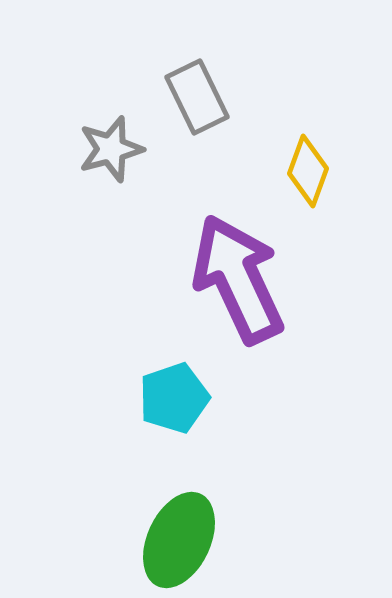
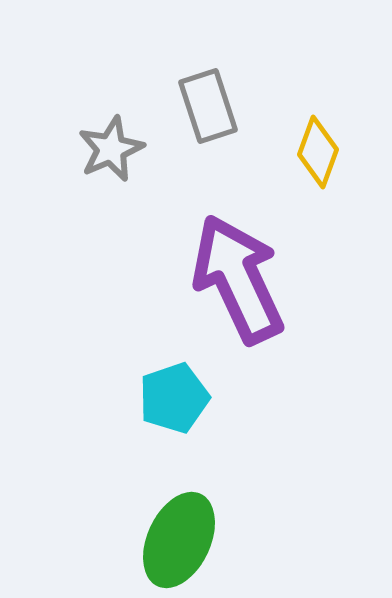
gray rectangle: moved 11 px right, 9 px down; rotated 8 degrees clockwise
gray star: rotated 8 degrees counterclockwise
yellow diamond: moved 10 px right, 19 px up
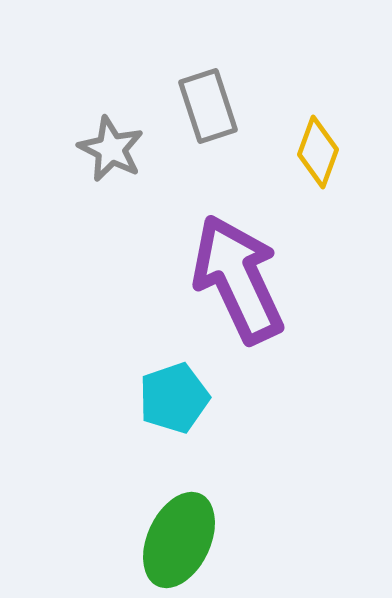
gray star: rotated 22 degrees counterclockwise
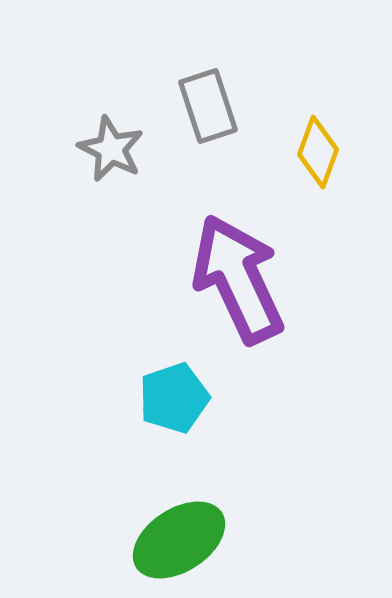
green ellipse: rotated 32 degrees clockwise
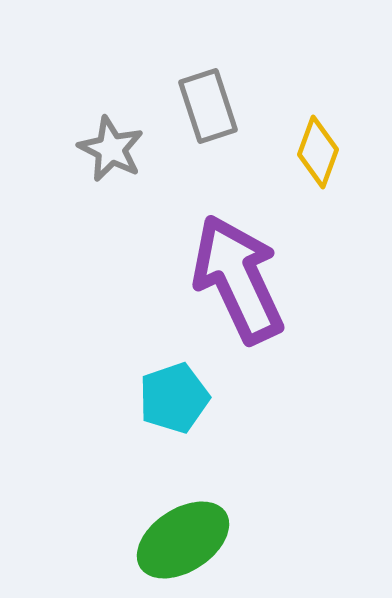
green ellipse: moved 4 px right
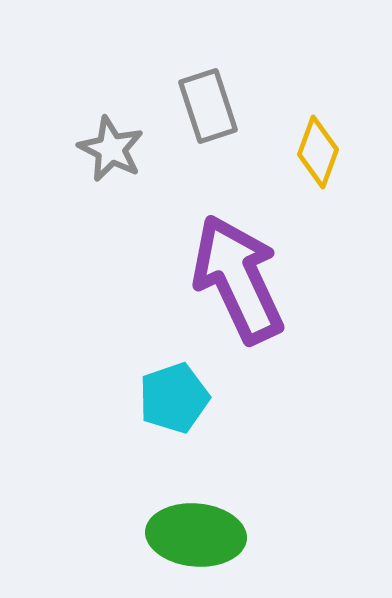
green ellipse: moved 13 px right, 5 px up; rotated 38 degrees clockwise
